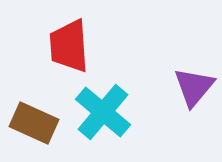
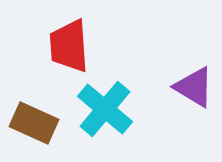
purple triangle: rotated 39 degrees counterclockwise
cyan cross: moved 2 px right, 3 px up
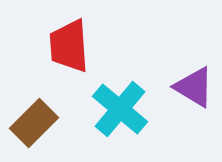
cyan cross: moved 15 px right
brown rectangle: rotated 69 degrees counterclockwise
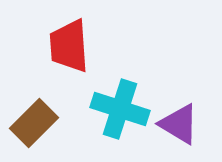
purple triangle: moved 15 px left, 37 px down
cyan cross: rotated 22 degrees counterclockwise
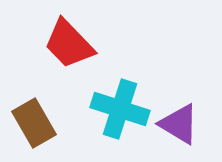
red trapezoid: moved 2 px up; rotated 40 degrees counterclockwise
brown rectangle: rotated 75 degrees counterclockwise
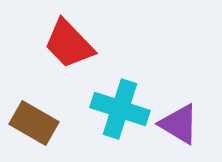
brown rectangle: rotated 30 degrees counterclockwise
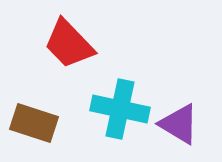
cyan cross: rotated 6 degrees counterclockwise
brown rectangle: rotated 12 degrees counterclockwise
